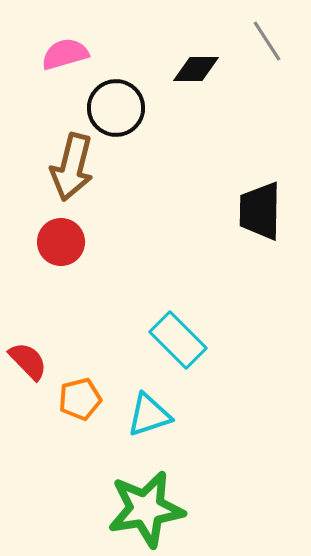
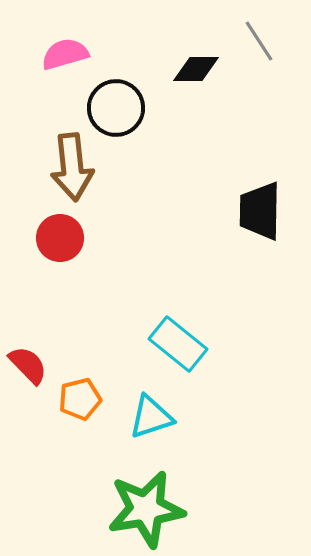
gray line: moved 8 px left
brown arrow: rotated 20 degrees counterclockwise
red circle: moved 1 px left, 4 px up
cyan rectangle: moved 4 px down; rotated 6 degrees counterclockwise
red semicircle: moved 4 px down
cyan triangle: moved 2 px right, 2 px down
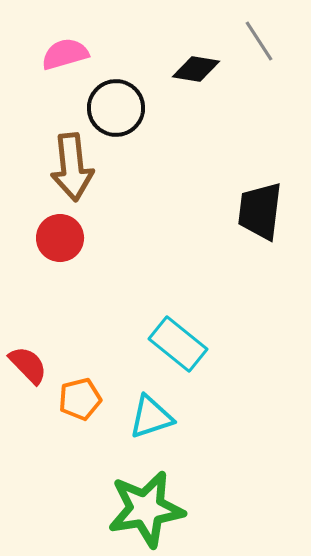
black diamond: rotated 9 degrees clockwise
black trapezoid: rotated 6 degrees clockwise
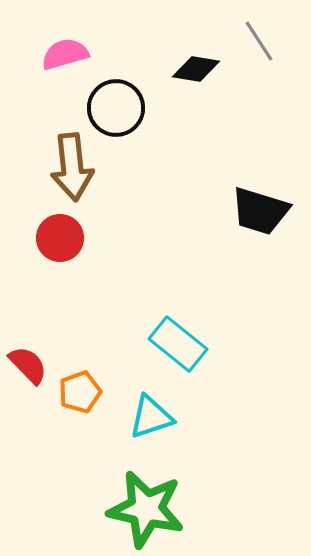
black trapezoid: rotated 80 degrees counterclockwise
orange pentagon: moved 7 px up; rotated 6 degrees counterclockwise
green star: rotated 22 degrees clockwise
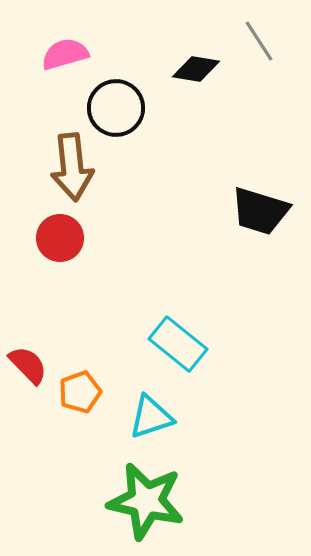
green star: moved 8 px up
